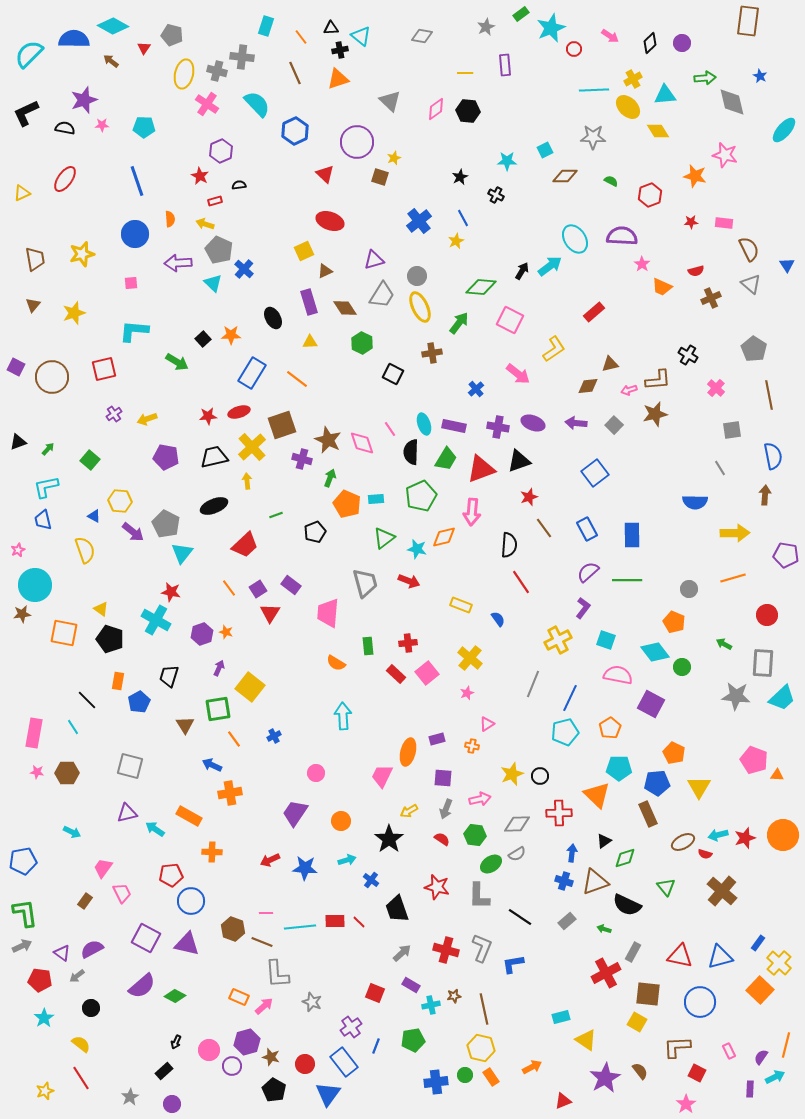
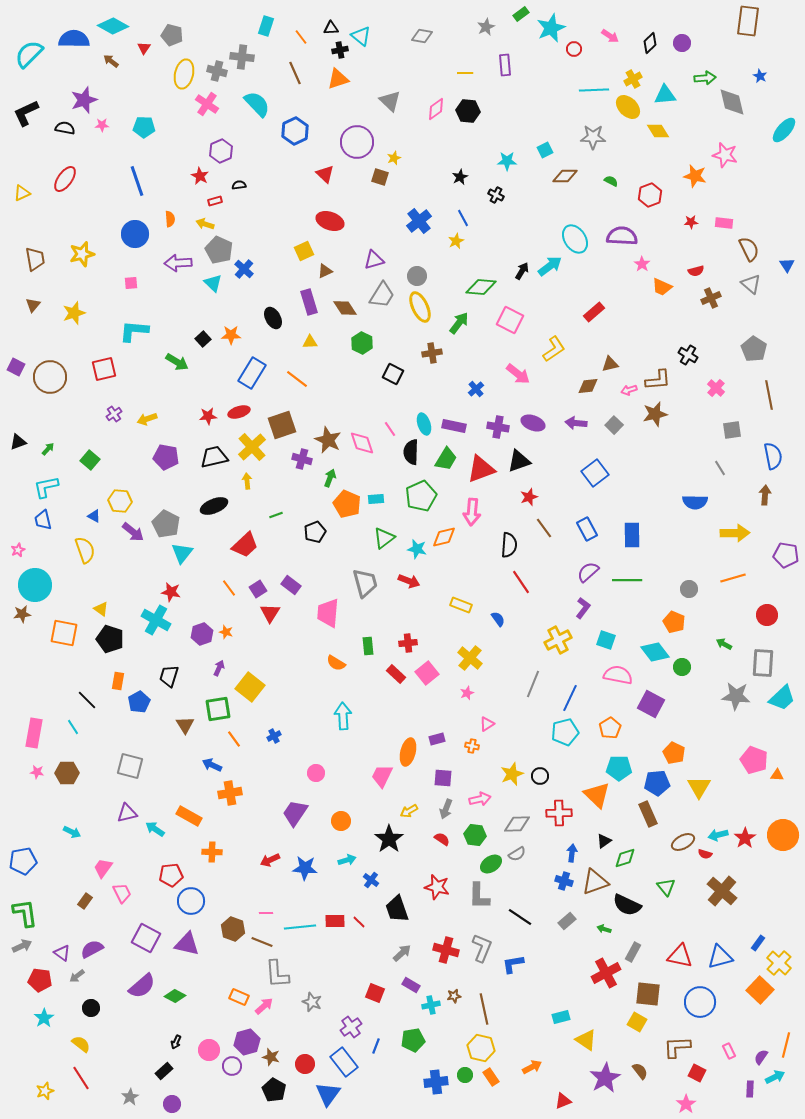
brown circle at (52, 377): moved 2 px left
red star at (745, 838): rotated 15 degrees counterclockwise
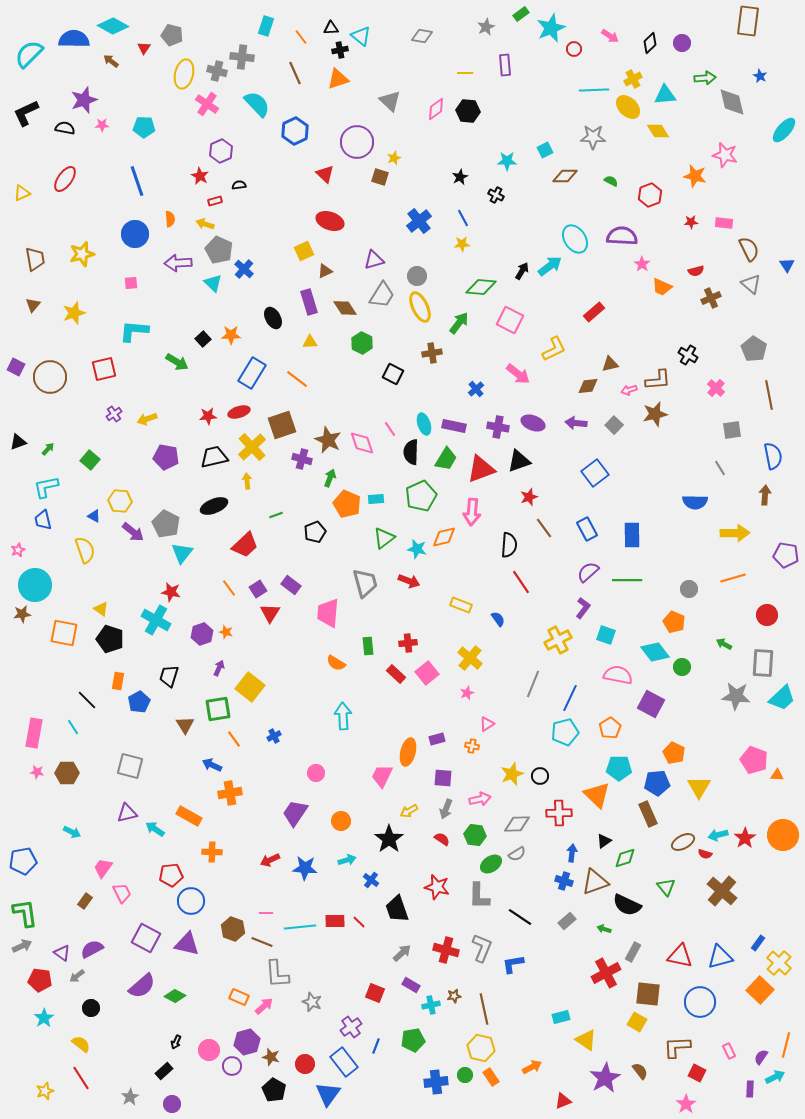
yellow star at (456, 241): moved 6 px right, 3 px down; rotated 21 degrees clockwise
yellow L-shape at (554, 349): rotated 8 degrees clockwise
cyan square at (606, 640): moved 5 px up
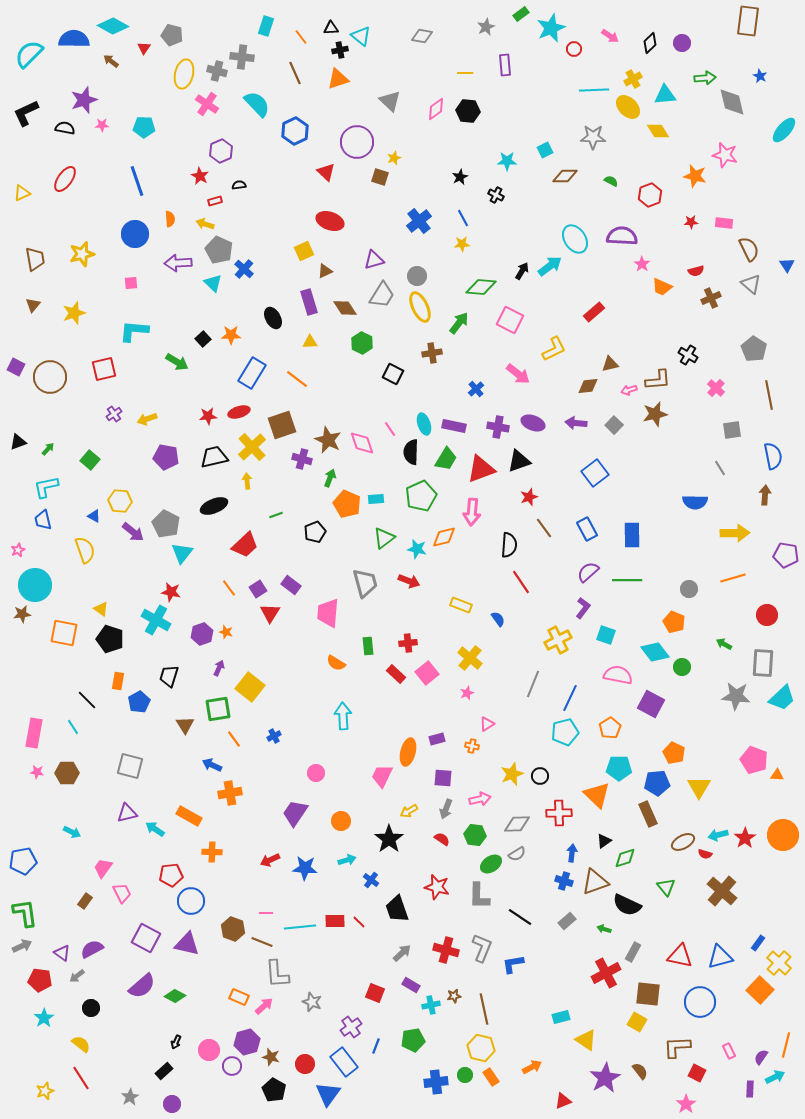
red triangle at (325, 174): moved 1 px right, 2 px up
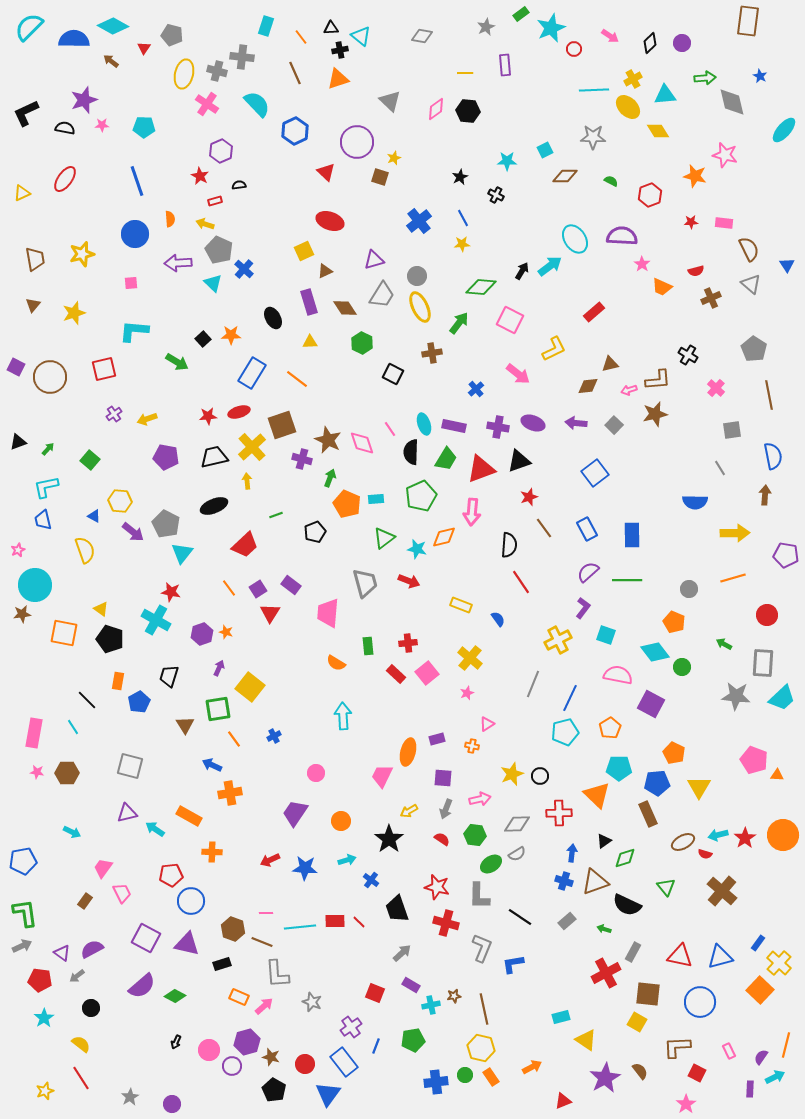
cyan semicircle at (29, 54): moved 27 px up
red cross at (446, 950): moved 27 px up
black rectangle at (164, 1071): moved 58 px right, 107 px up; rotated 24 degrees clockwise
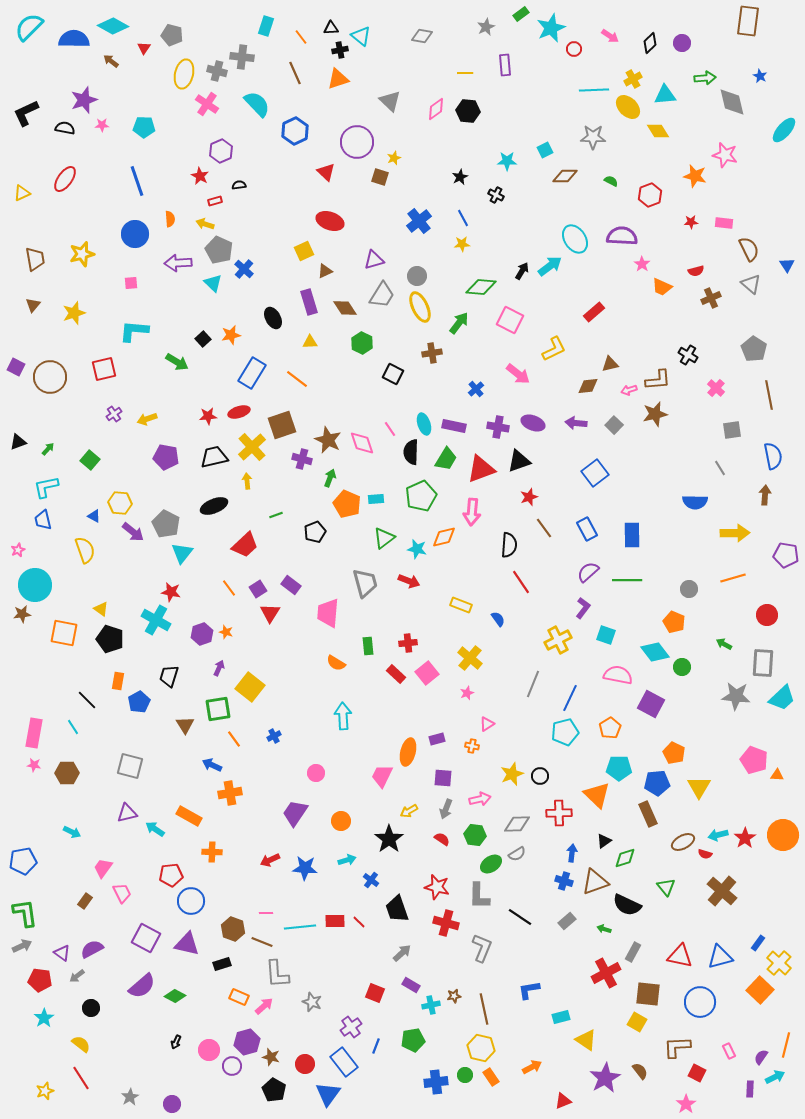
orange star at (231, 335): rotated 12 degrees counterclockwise
yellow hexagon at (120, 501): moved 2 px down
pink star at (37, 772): moved 3 px left, 7 px up
blue L-shape at (513, 964): moved 16 px right, 26 px down
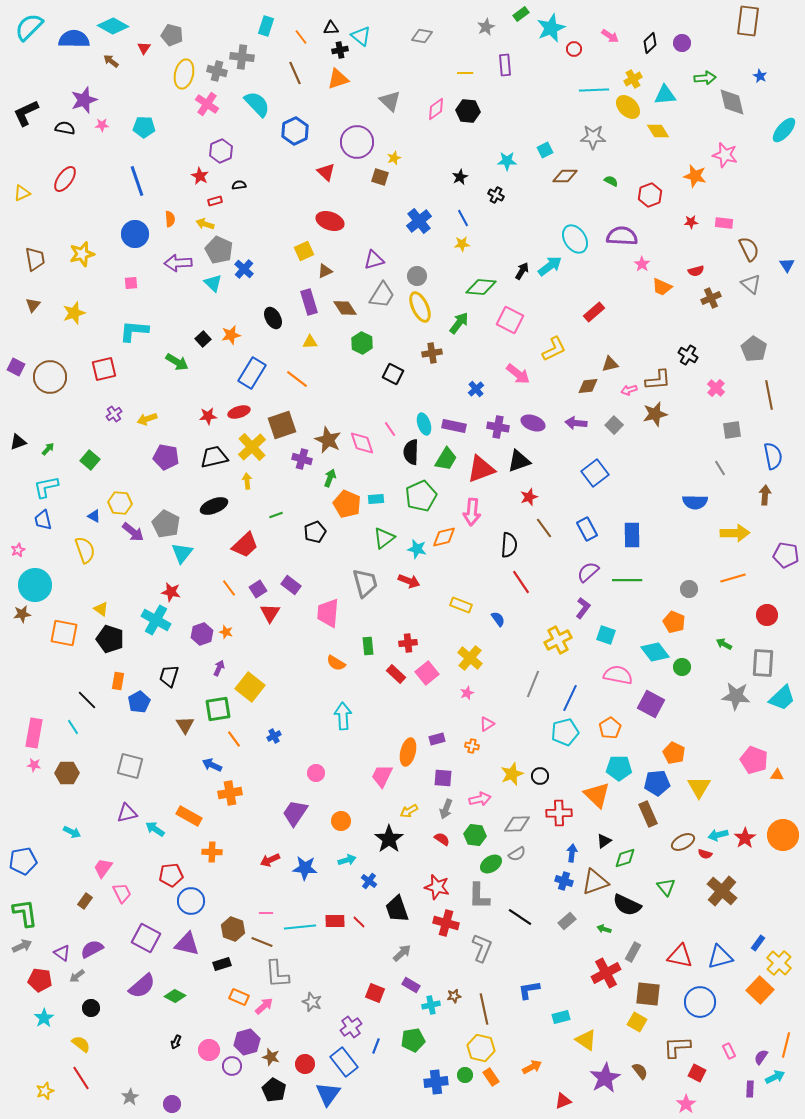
blue cross at (371, 880): moved 2 px left, 1 px down
